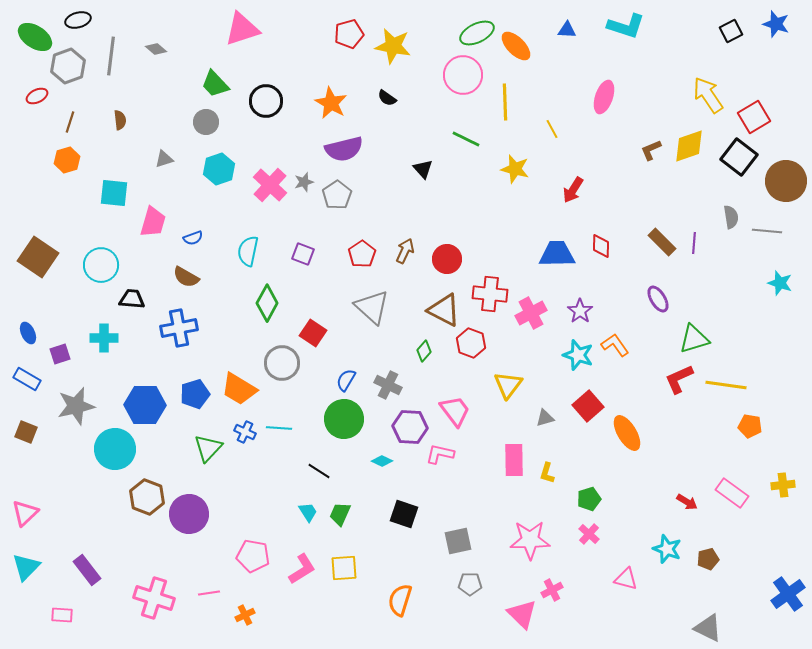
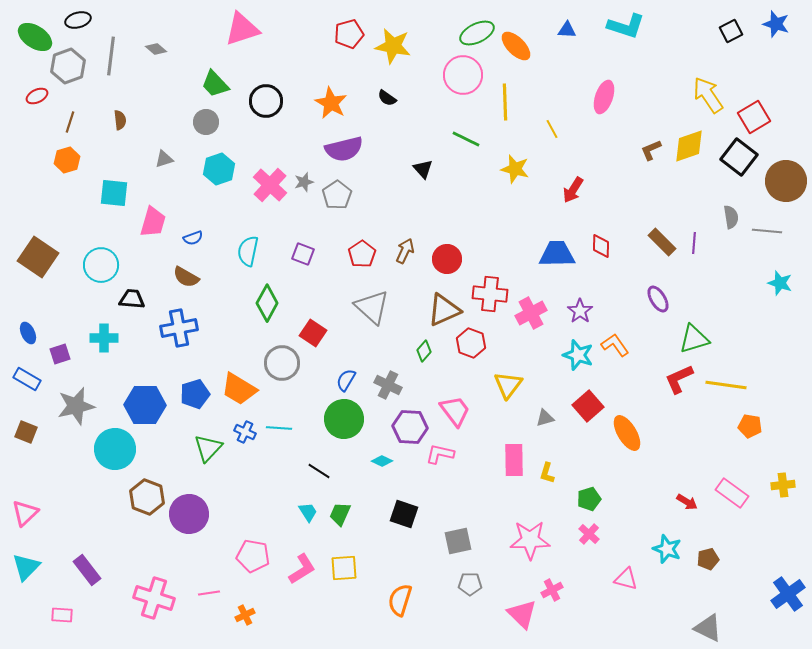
brown triangle at (444, 310): rotated 51 degrees counterclockwise
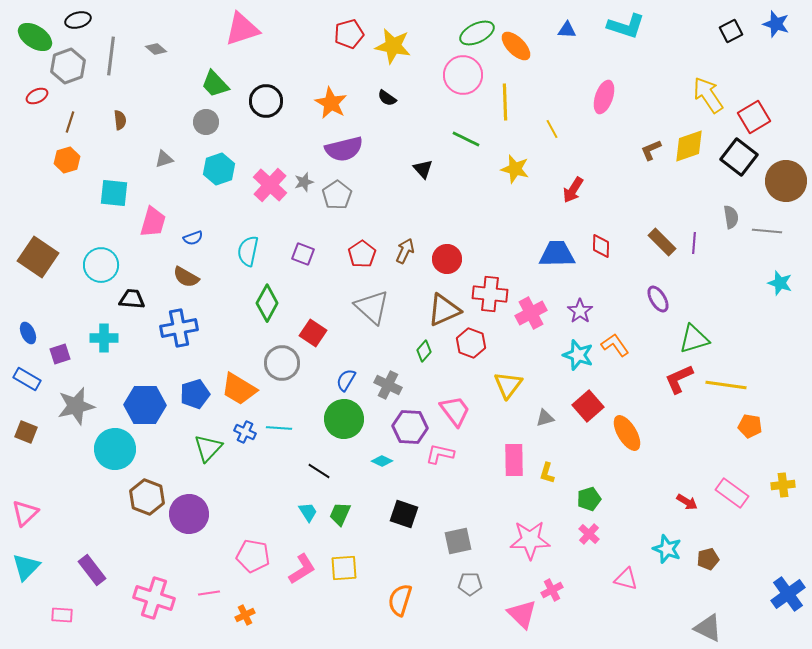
purple rectangle at (87, 570): moved 5 px right
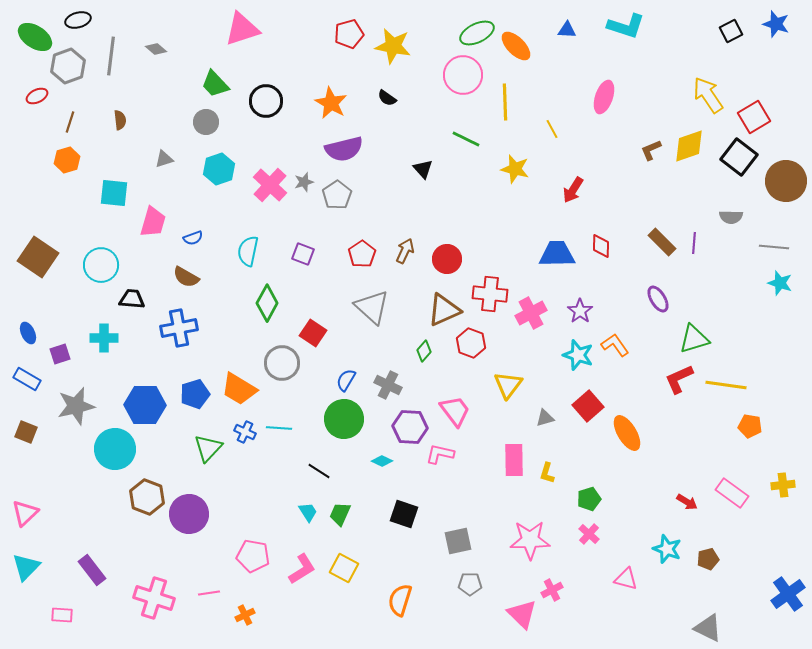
gray semicircle at (731, 217): rotated 100 degrees clockwise
gray line at (767, 231): moved 7 px right, 16 px down
yellow square at (344, 568): rotated 32 degrees clockwise
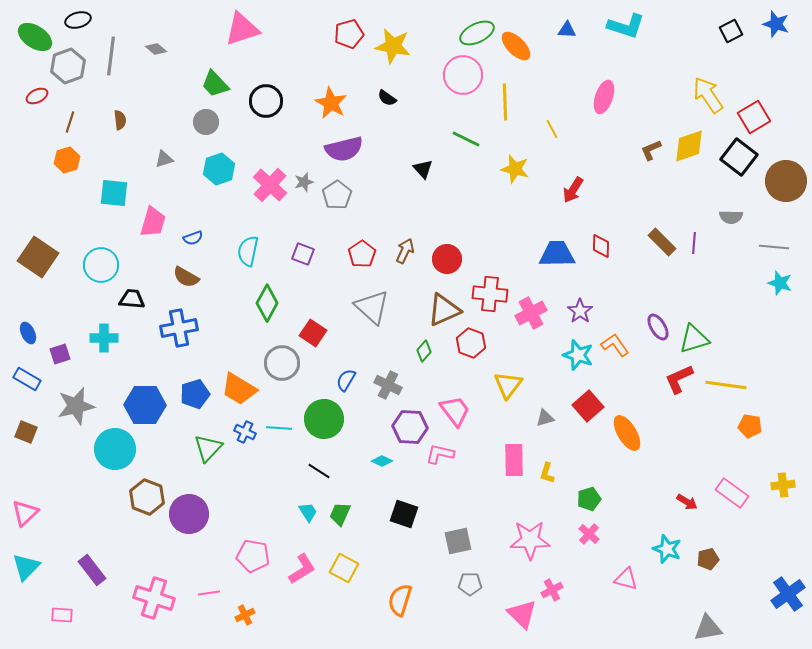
purple ellipse at (658, 299): moved 28 px down
green circle at (344, 419): moved 20 px left
gray triangle at (708, 628): rotated 36 degrees counterclockwise
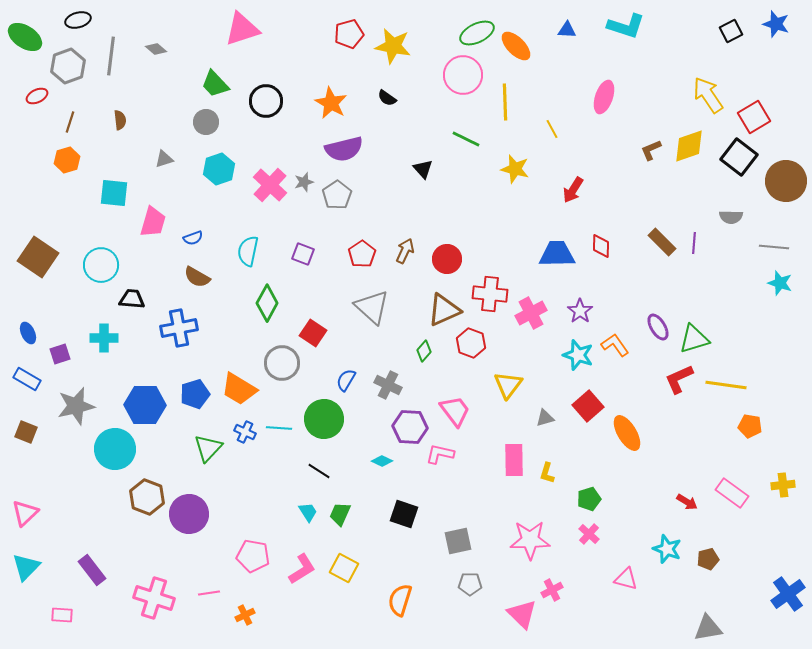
green ellipse at (35, 37): moved 10 px left
brown semicircle at (186, 277): moved 11 px right
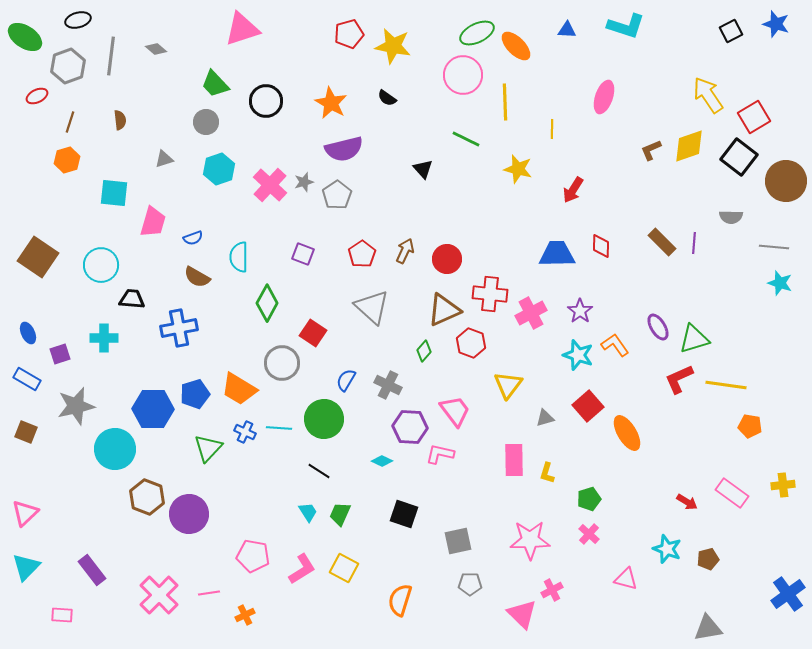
yellow line at (552, 129): rotated 30 degrees clockwise
yellow star at (515, 169): moved 3 px right
cyan semicircle at (248, 251): moved 9 px left, 6 px down; rotated 12 degrees counterclockwise
blue hexagon at (145, 405): moved 8 px right, 4 px down
pink cross at (154, 598): moved 5 px right, 3 px up; rotated 27 degrees clockwise
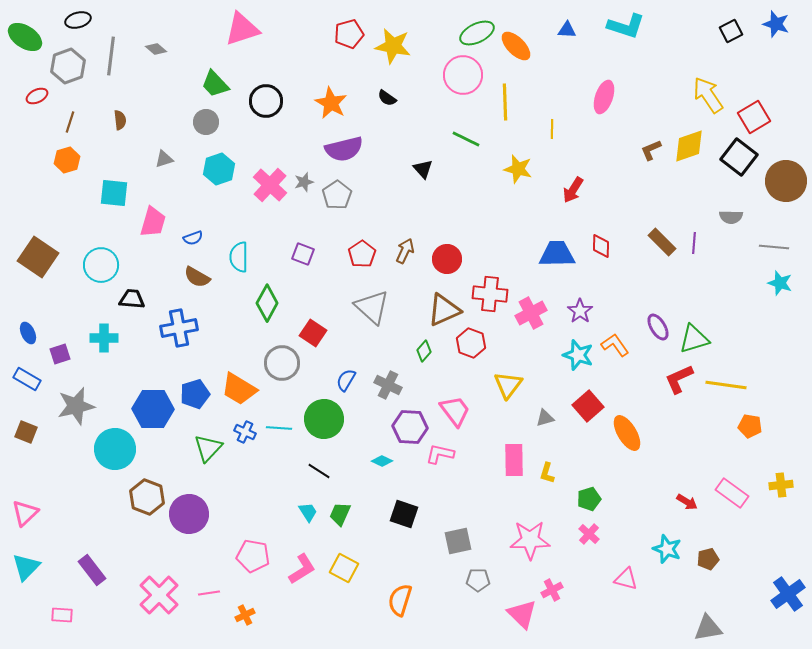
yellow cross at (783, 485): moved 2 px left
gray pentagon at (470, 584): moved 8 px right, 4 px up
